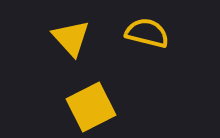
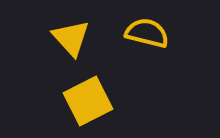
yellow square: moved 3 px left, 6 px up
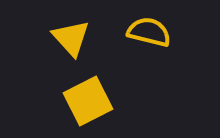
yellow semicircle: moved 2 px right, 1 px up
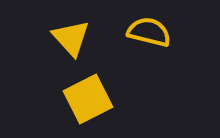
yellow square: moved 2 px up
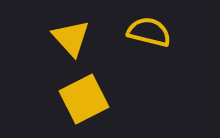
yellow square: moved 4 px left
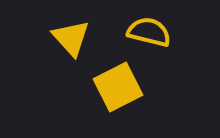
yellow square: moved 34 px right, 12 px up
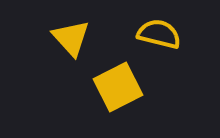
yellow semicircle: moved 10 px right, 2 px down
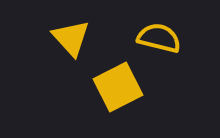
yellow semicircle: moved 4 px down
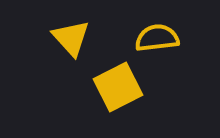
yellow semicircle: moved 2 px left; rotated 21 degrees counterclockwise
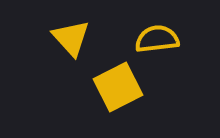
yellow semicircle: moved 1 px down
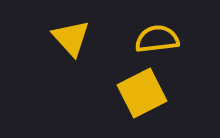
yellow square: moved 24 px right, 6 px down
